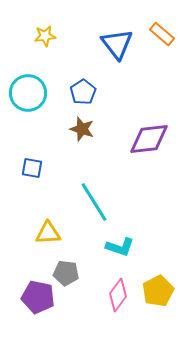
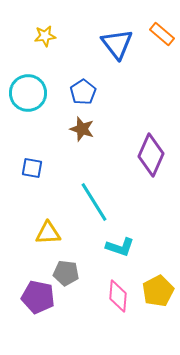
purple diamond: moved 2 px right, 16 px down; rotated 60 degrees counterclockwise
pink diamond: moved 1 px down; rotated 32 degrees counterclockwise
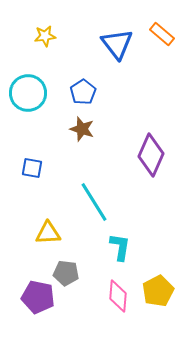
cyan L-shape: rotated 100 degrees counterclockwise
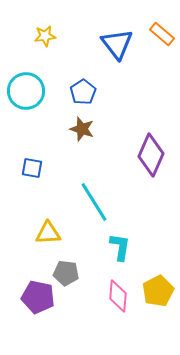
cyan circle: moved 2 px left, 2 px up
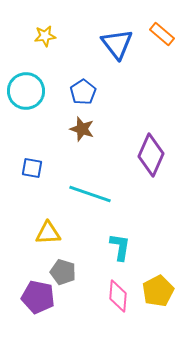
cyan line: moved 4 px left, 8 px up; rotated 39 degrees counterclockwise
gray pentagon: moved 3 px left, 1 px up; rotated 10 degrees clockwise
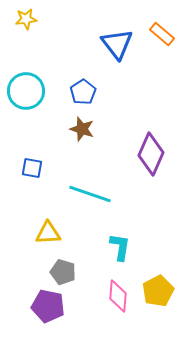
yellow star: moved 19 px left, 17 px up
purple diamond: moved 1 px up
purple pentagon: moved 10 px right, 9 px down
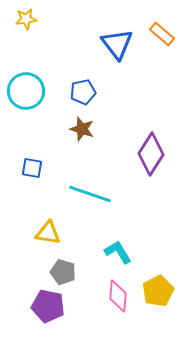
blue pentagon: rotated 20 degrees clockwise
purple diamond: rotated 9 degrees clockwise
yellow triangle: rotated 12 degrees clockwise
cyan L-shape: moved 2 px left, 5 px down; rotated 40 degrees counterclockwise
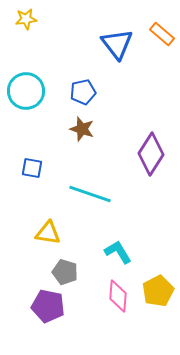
gray pentagon: moved 2 px right
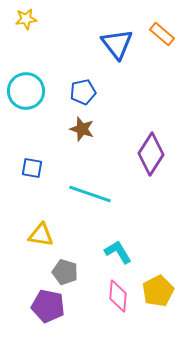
yellow triangle: moved 7 px left, 2 px down
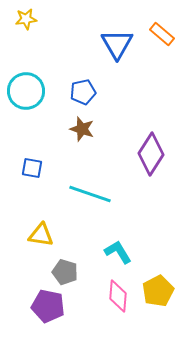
blue triangle: rotated 8 degrees clockwise
